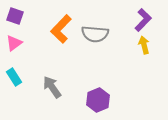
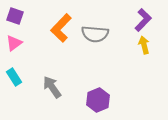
orange L-shape: moved 1 px up
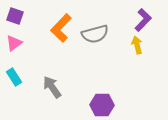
gray semicircle: rotated 20 degrees counterclockwise
yellow arrow: moved 7 px left
purple hexagon: moved 4 px right, 5 px down; rotated 25 degrees clockwise
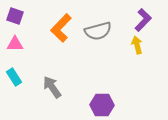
gray semicircle: moved 3 px right, 3 px up
pink triangle: moved 1 px right, 1 px down; rotated 36 degrees clockwise
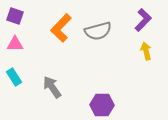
yellow arrow: moved 9 px right, 6 px down
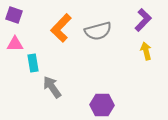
purple square: moved 1 px left, 1 px up
cyan rectangle: moved 19 px right, 14 px up; rotated 24 degrees clockwise
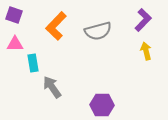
orange L-shape: moved 5 px left, 2 px up
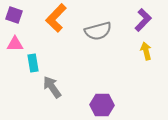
orange L-shape: moved 8 px up
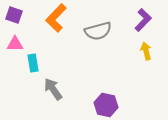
gray arrow: moved 1 px right, 2 px down
purple hexagon: moved 4 px right; rotated 10 degrees clockwise
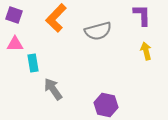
purple L-shape: moved 1 px left, 5 px up; rotated 45 degrees counterclockwise
